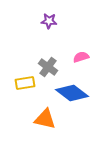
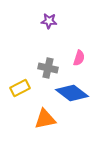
pink semicircle: moved 2 px left, 1 px down; rotated 126 degrees clockwise
gray cross: moved 1 px down; rotated 24 degrees counterclockwise
yellow rectangle: moved 5 px left, 5 px down; rotated 18 degrees counterclockwise
orange triangle: rotated 25 degrees counterclockwise
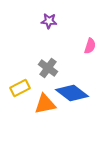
pink semicircle: moved 11 px right, 12 px up
gray cross: rotated 24 degrees clockwise
orange triangle: moved 15 px up
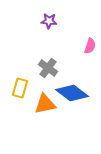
yellow rectangle: rotated 48 degrees counterclockwise
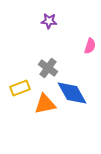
yellow rectangle: rotated 54 degrees clockwise
blue diamond: rotated 24 degrees clockwise
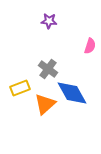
gray cross: moved 1 px down
orange triangle: rotated 30 degrees counterclockwise
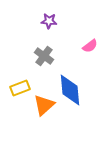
pink semicircle: rotated 35 degrees clockwise
gray cross: moved 4 px left, 13 px up
blue diamond: moved 2 px left, 3 px up; rotated 24 degrees clockwise
orange triangle: moved 1 px left, 1 px down
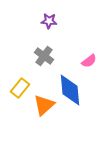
pink semicircle: moved 1 px left, 15 px down
yellow rectangle: rotated 30 degrees counterclockwise
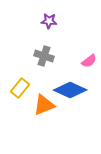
gray cross: rotated 18 degrees counterclockwise
blue diamond: rotated 60 degrees counterclockwise
orange triangle: rotated 20 degrees clockwise
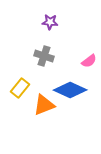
purple star: moved 1 px right, 1 px down
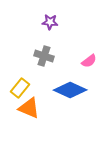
orange triangle: moved 15 px left, 3 px down; rotated 45 degrees clockwise
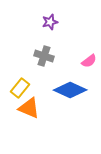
purple star: rotated 21 degrees counterclockwise
